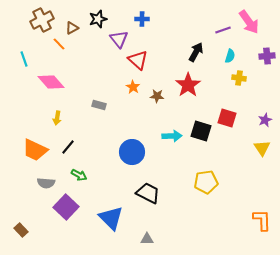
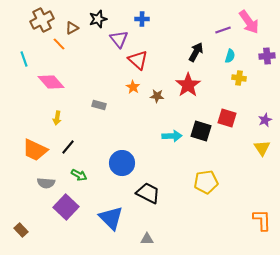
blue circle: moved 10 px left, 11 px down
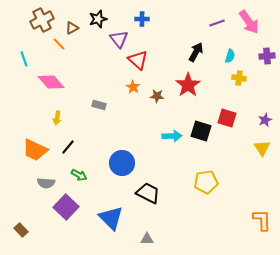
purple line: moved 6 px left, 7 px up
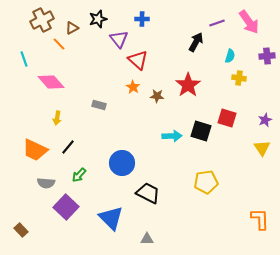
black arrow: moved 10 px up
green arrow: rotated 105 degrees clockwise
orange L-shape: moved 2 px left, 1 px up
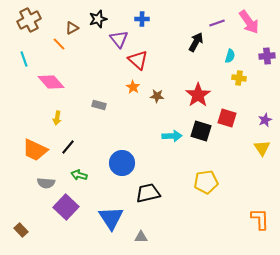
brown cross: moved 13 px left
red star: moved 10 px right, 10 px down
green arrow: rotated 63 degrees clockwise
black trapezoid: rotated 40 degrees counterclockwise
blue triangle: rotated 12 degrees clockwise
gray triangle: moved 6 px left, 2 px up
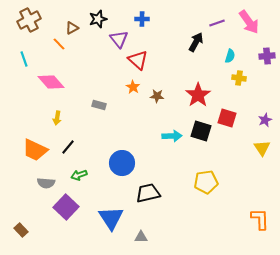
green arrow: rotated 35 degrees counterclockwise
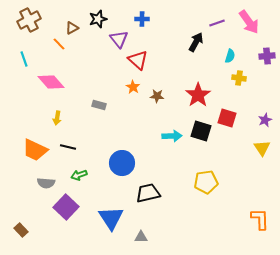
black line: rotated 63 degrees clockwise
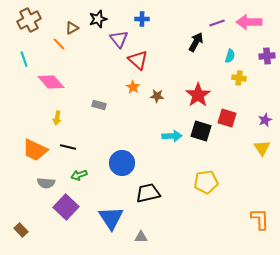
pink arrow: rotated 125 degrees clockwise
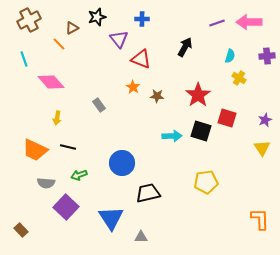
black star: moved 1 px left, 2 px up
black arrow: moved 11 px left, 5 px down
red triangle: moved 3 px right, 1 px up; rotated 20 degrees counterclockwise
yellow cross: rotated 24 degrees clockwise
gray rectangle: rotated 40 degrees clockwise
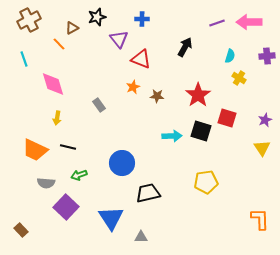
pink diamond: moved 2 px right, 2 px down; rotated 24 degrees clockwise
orange star: rotated 16 degrees clockwise
